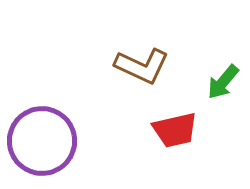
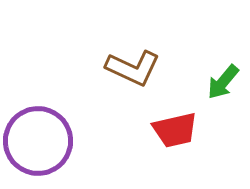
brown L-shape: moved 9 px left, 2 px down
purple circle: moved 4 px left
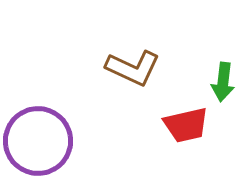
green arrow: rotated 33 degrees counterclockwise
red trapezoid: moved 11 px right, 5 px up
